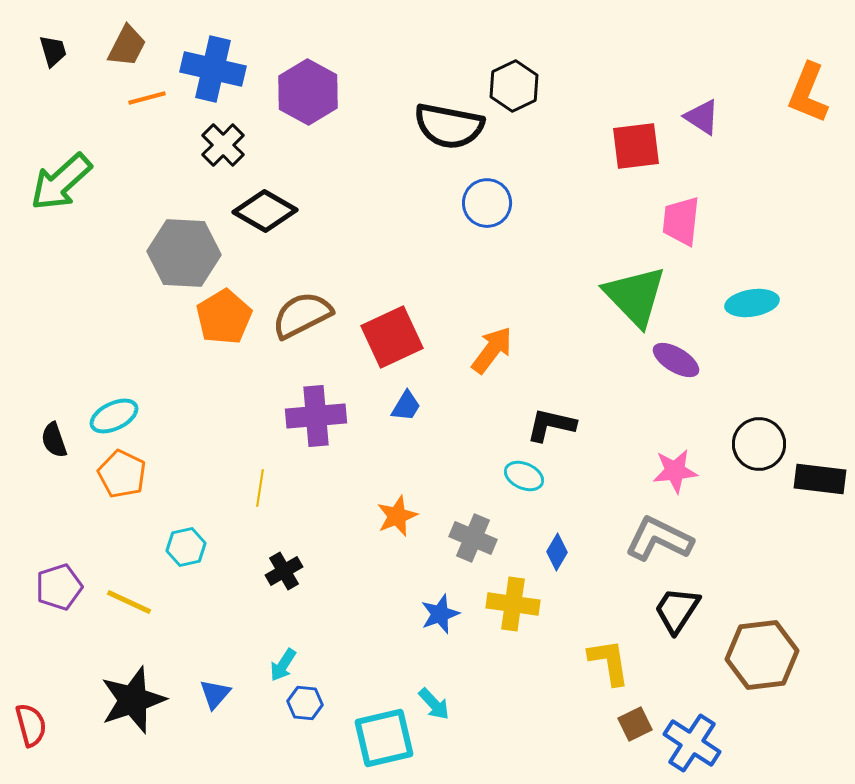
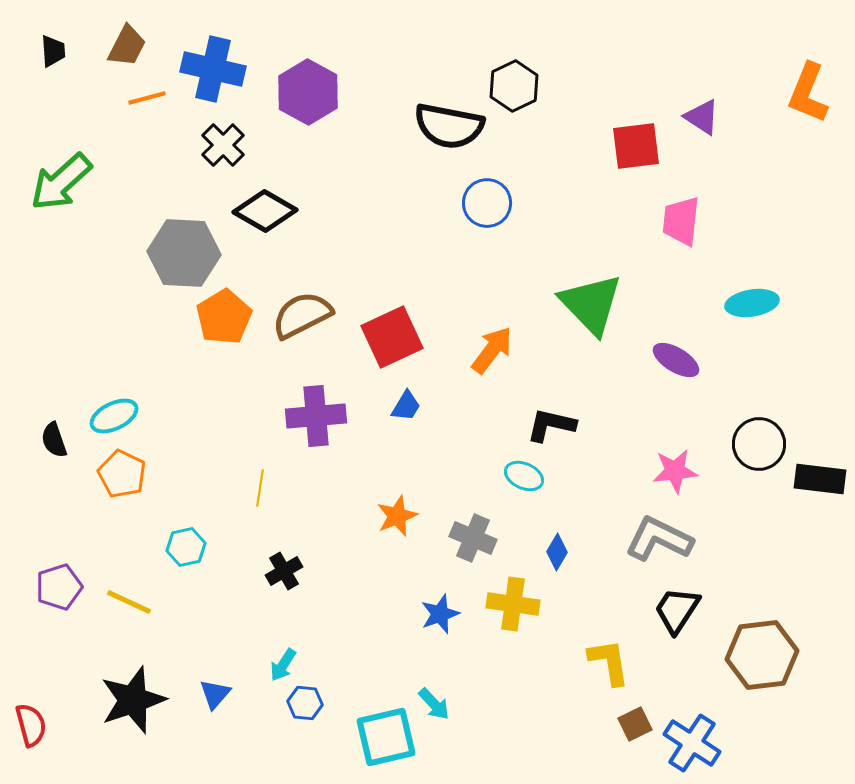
black trapezoid at (53, 51): rotated 12 degrees clockwise
green triangle at (635, 296): moved 44 px left, 8 px down
cyan square at (384, 738): moved 2 px right, 1 px up
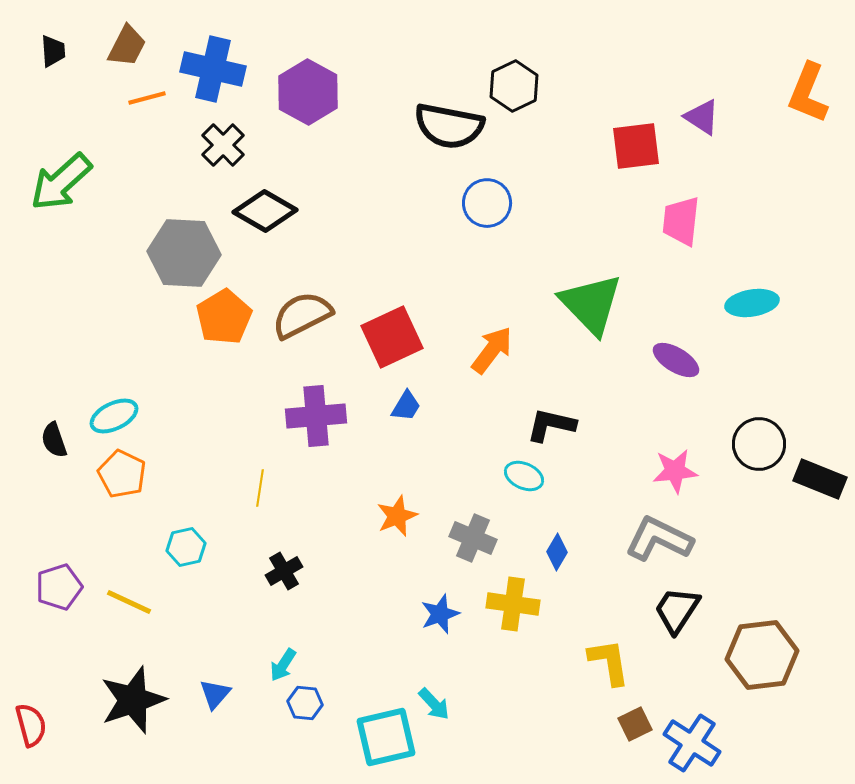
black rectangle at (820, 479): rotated 15 degrees clockwise
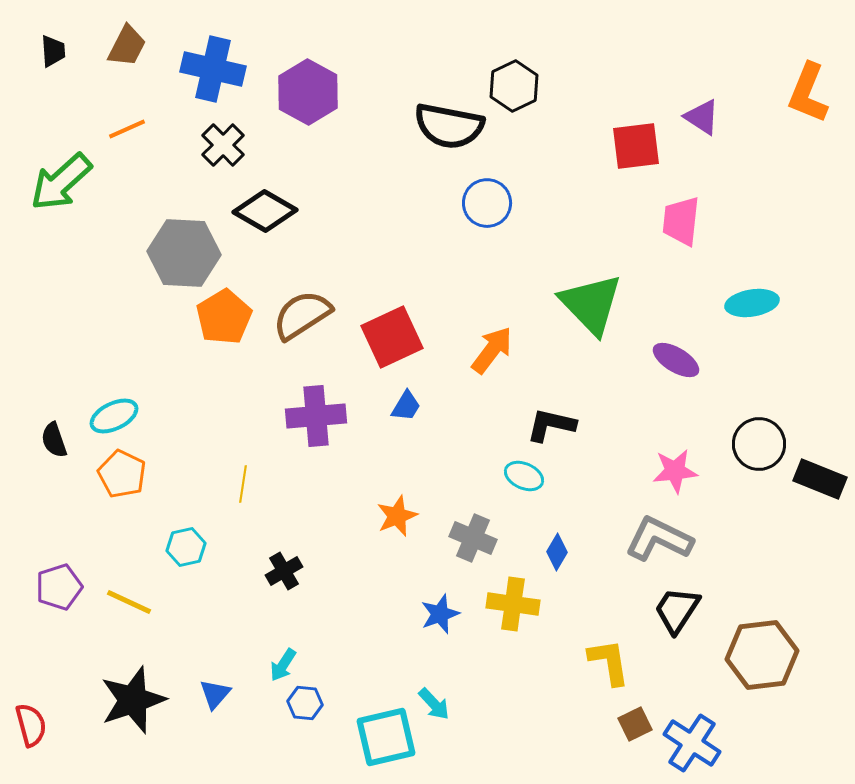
orange line at (147, 98): moved 20 px left, 31 px down; rotated 9 degrees counterclockwise
brown semicircle at (302, 315): rotated 6 degrees counterclockwise
yellow line at (260, 488): moved 17 px left, 4 px up
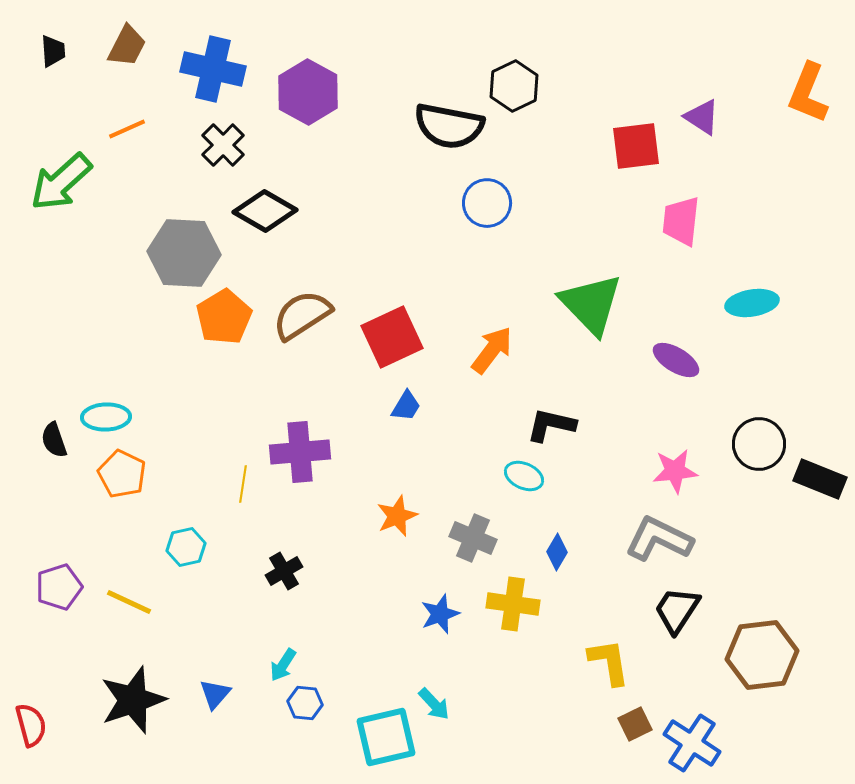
cyan ellipse at (114, 416): moved 8 px left, 1 px down; rotated 24 degrees clockwise
purple cross at (316, 416): moved 16 px left, 36 px down
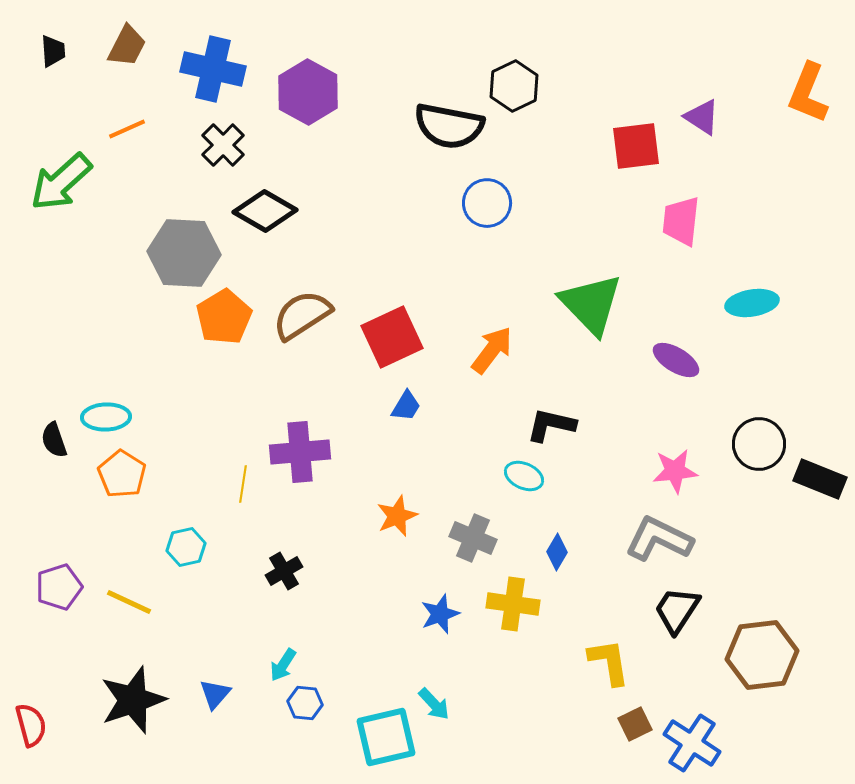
orange pentagon at (122, 474): rotated 6 degrees clockwise
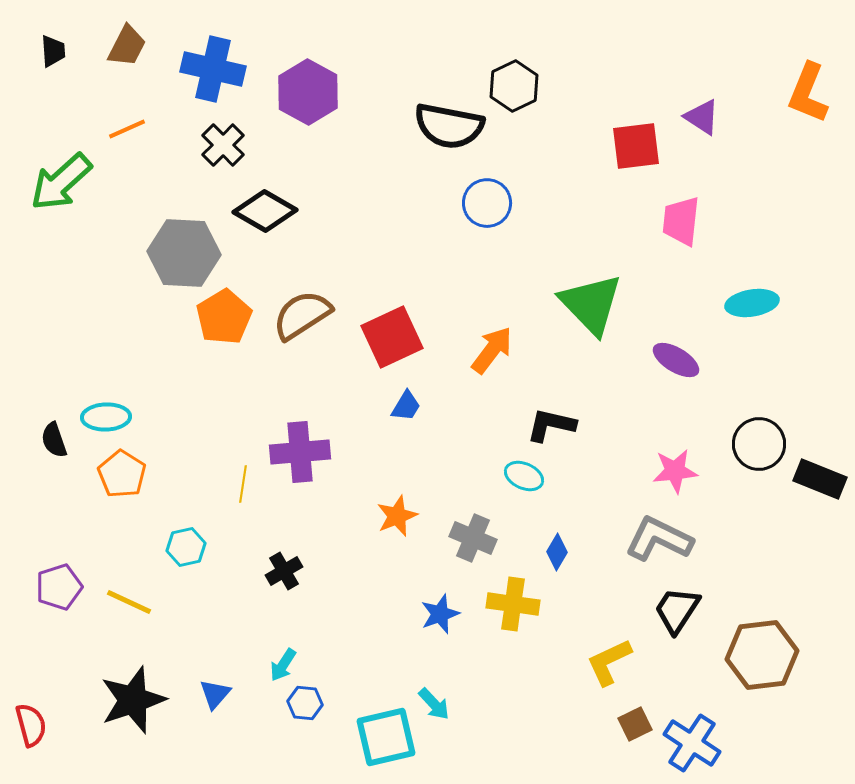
yellow L-shape at (609, 662): rotated 106 degrees counterclockwise
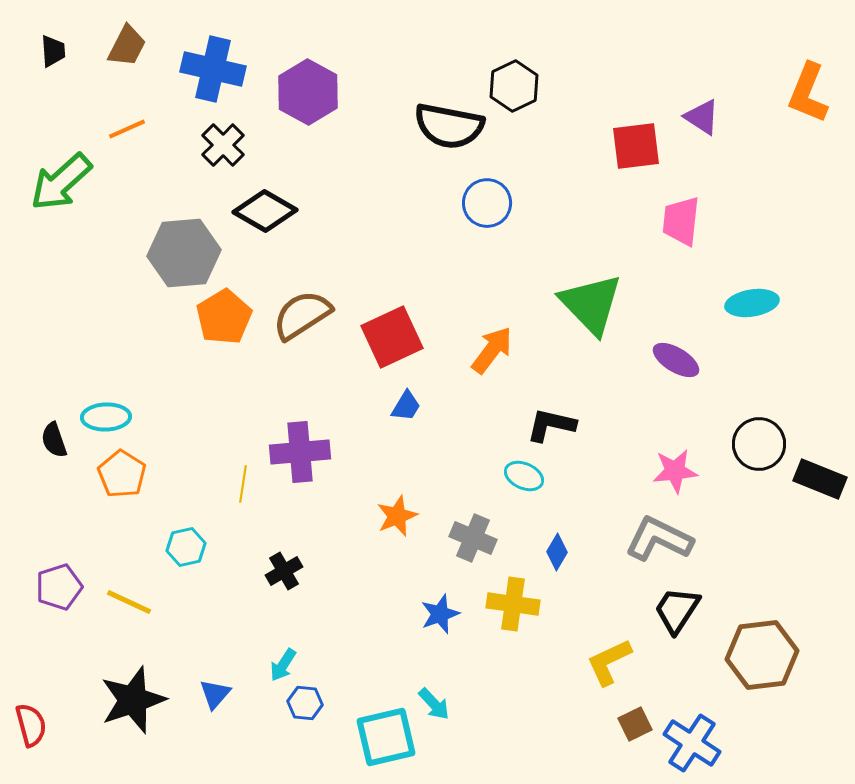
gray hexagon at (184, 253): rotated 8 degrees counterclockwise
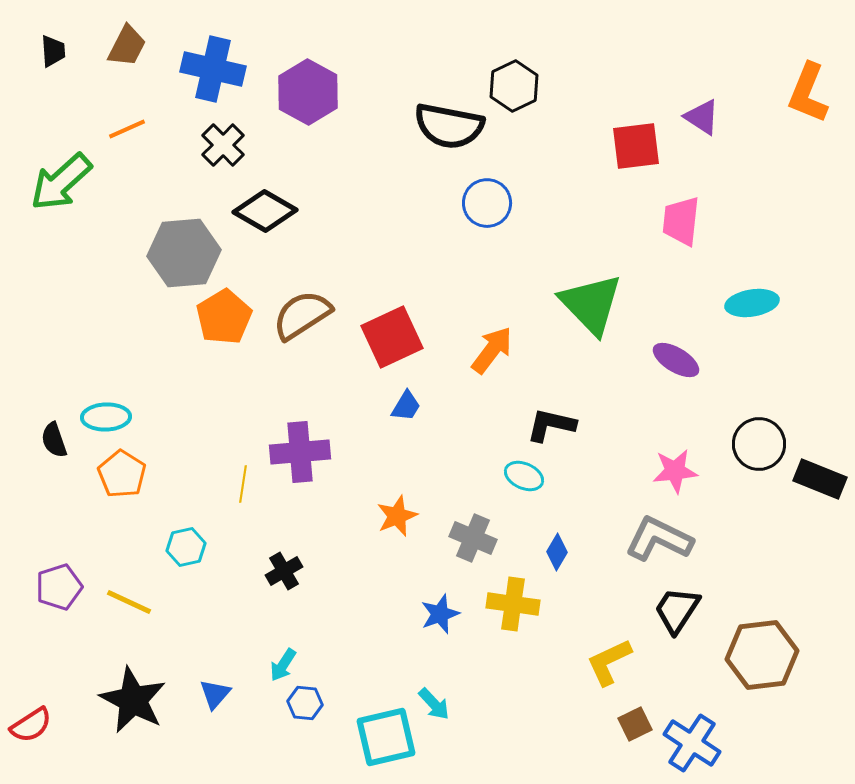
black star at (133, 700): rotated 26 degrees counterclockwise
red semicircle at (31, 725): rotated 72 degrees clockwise
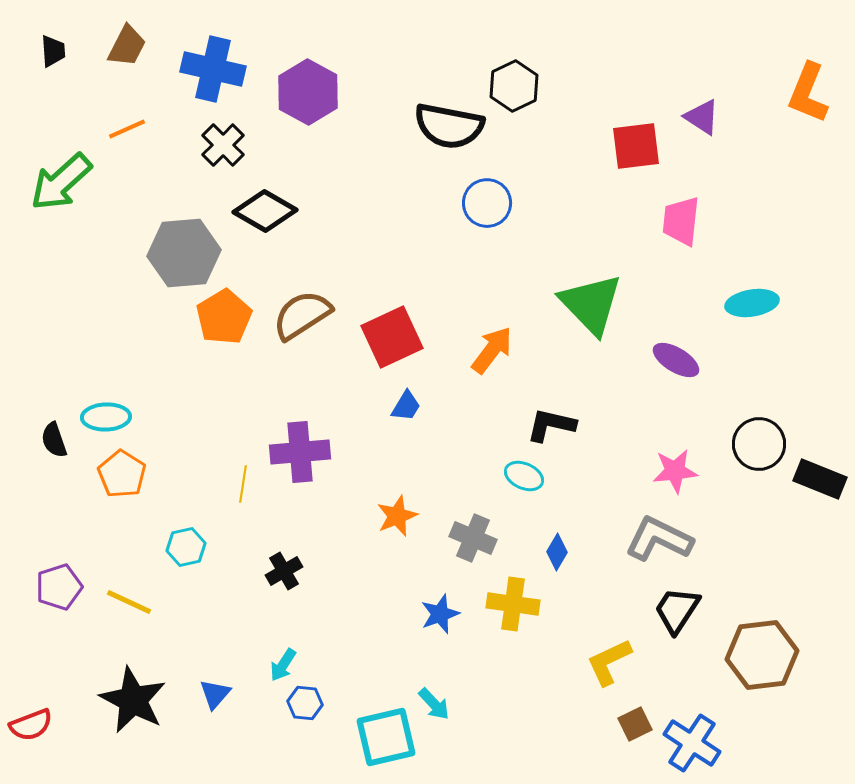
red semicircle at (31, 725): rotated 12 degrees clockwise
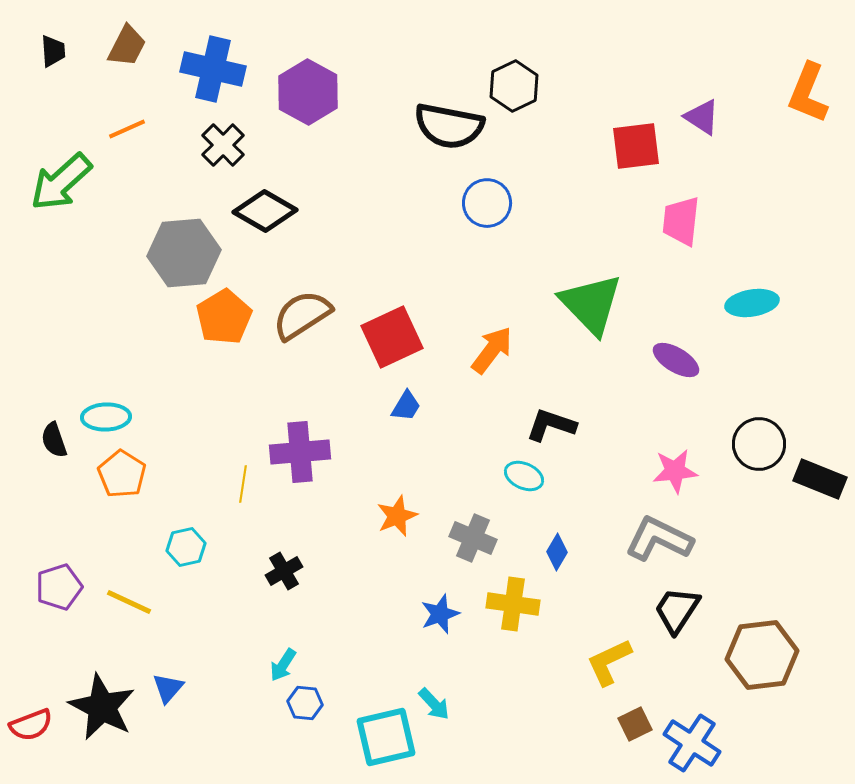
black L-shape at (551, 425): rotated 6 degrees clockwise
blue triangle at (215, 694): moved 47 px left, 6 px up
black star at (133, 700): moved 31 px left, 7 px down
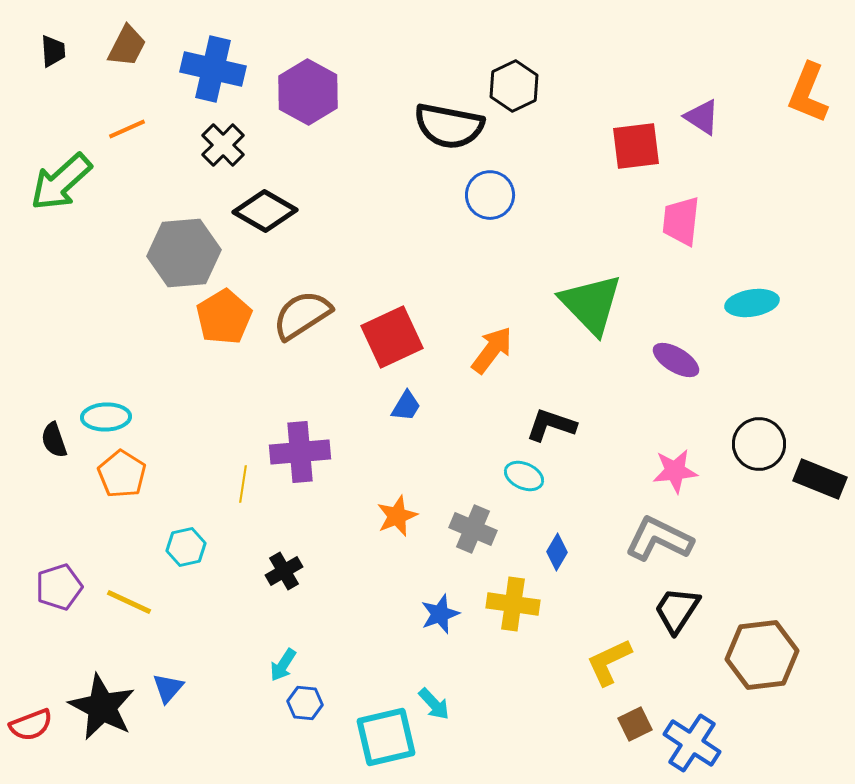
blue circle at (487, 203): moved 3 px right, 8 px up
gray cross at (473, 538): moved 9 px up
